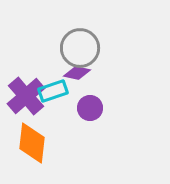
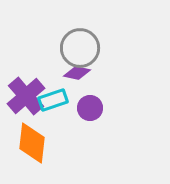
cyan rectangle: moved 9 px down
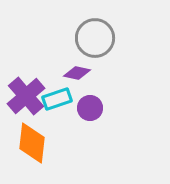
gray circle: moved 15 px right, 10 px up
cyan rectangle: moved 4 px right, 1 px up
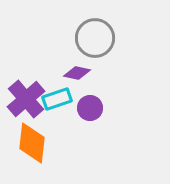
purple cross: moved 3 px down
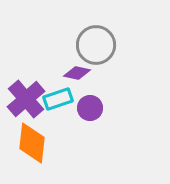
gray circle: moved 1 px right, 7 px down
cyan rectangle: moved 1 px right
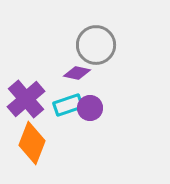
cyan rectangle: moved 10 px right, 6 px down
orange diamond: rotated 15 degrees clockwise
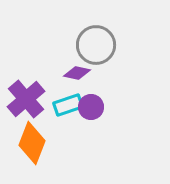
purple circle: moved 1 px right, 1 px up
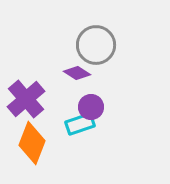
purple diamond: rotated 20 degrees clockwise
cyan rectangle: moved 12 px right, 19 px down
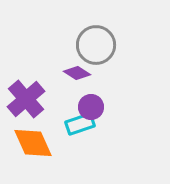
orange diamond: moved 1 px right; rotated 45 degrees counterclockwise
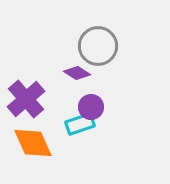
gray circle: moved 2 px right, 1 px down
